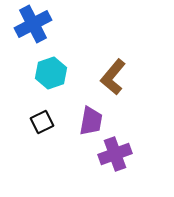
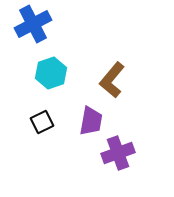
brown L-shape: moved 1 px left, 3 px down
purple cross: moved 3 px right, 1 px up
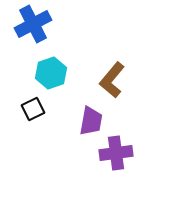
black square: moved 9 px left, 13 px up
purple cross: moved 2 px left; rotated 12 degrees clockwise
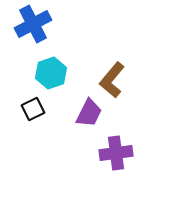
purple trapezoid: moved 2 px left, 8 px up; rotated 16 degrees clockwise
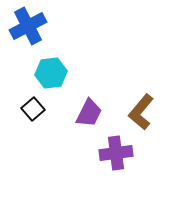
blue cross: moved 5 px left, 2 px down
cyan hexagon: rotated 12 degrees clockwise
brown L-shape: moved 29 px right, 32 px down
black square: rotated 15 degrees counterclockwise
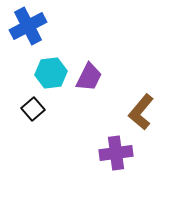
purple trapezoid: moved 36 px up
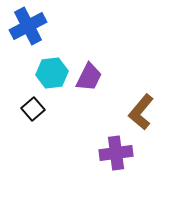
cyan hexagon: moved 1 px right
